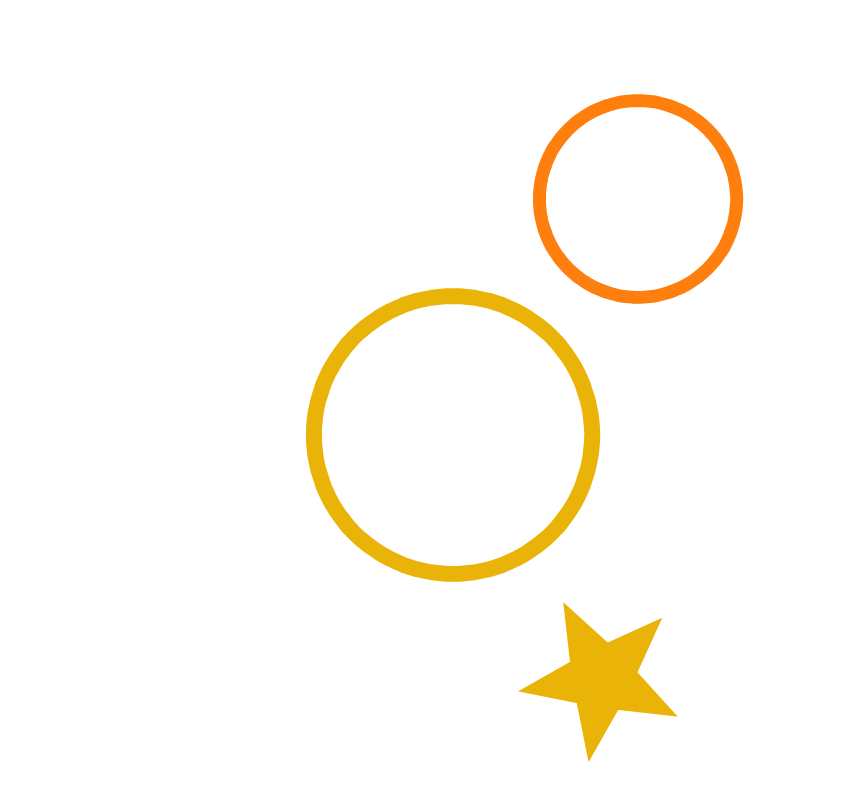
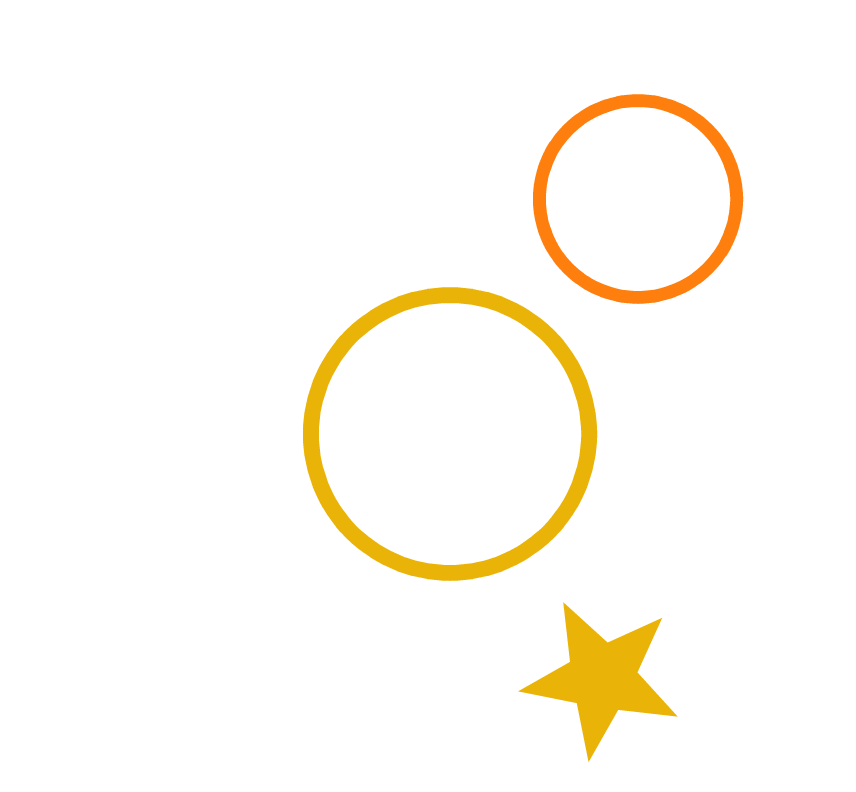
yellow circle: moved 3 px left, 1 px up
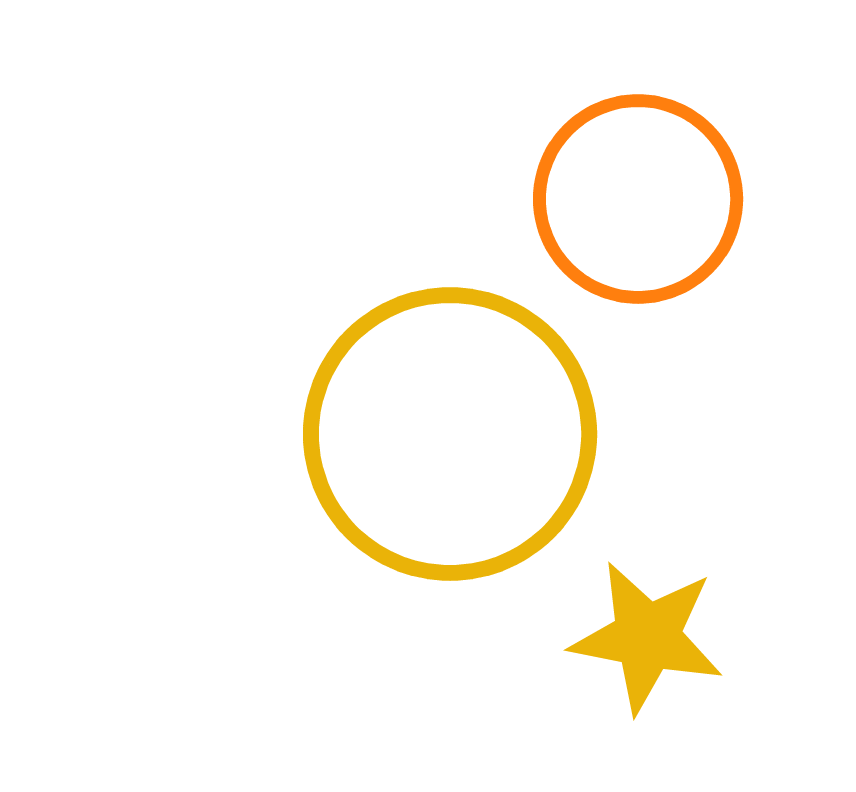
yellow star: moved 45 px right, 41 px up
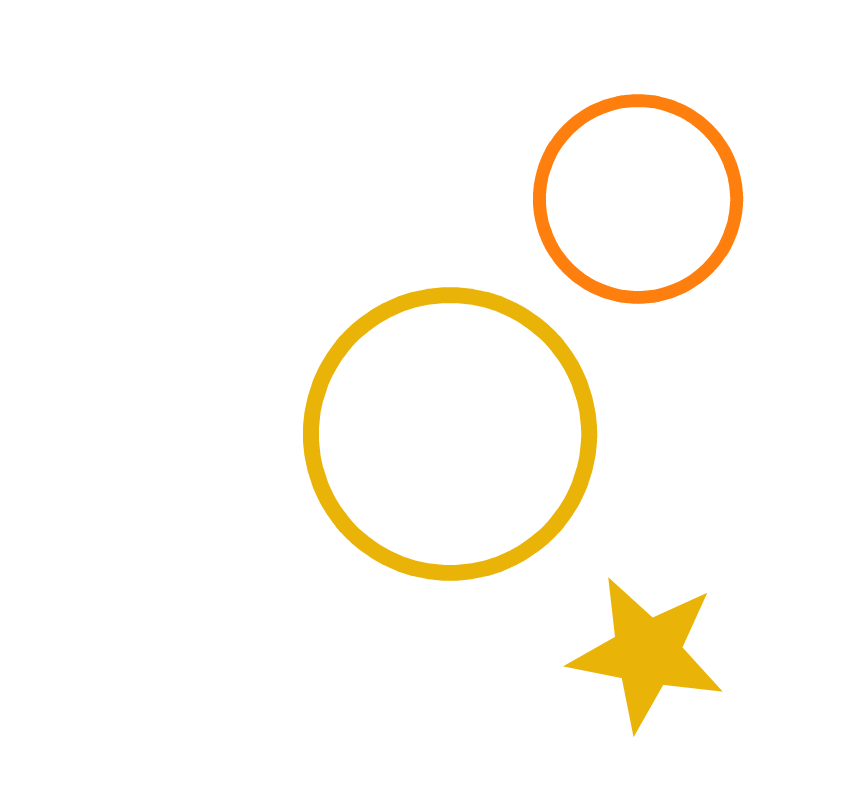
yellow star: moved 16 px down
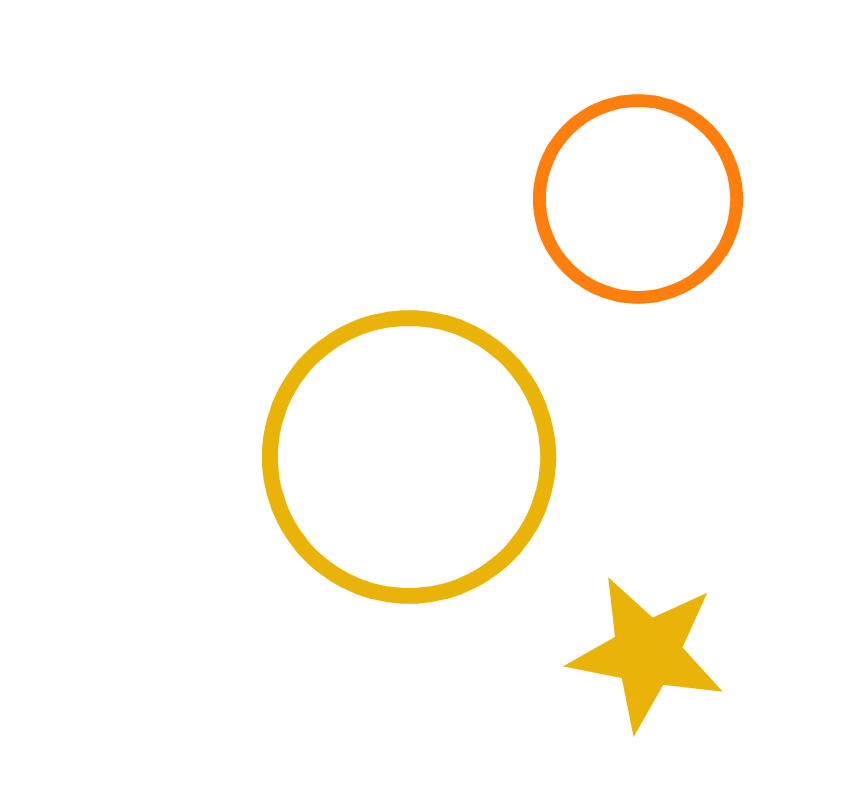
yellow circle: moved 41 px left, 23 px down
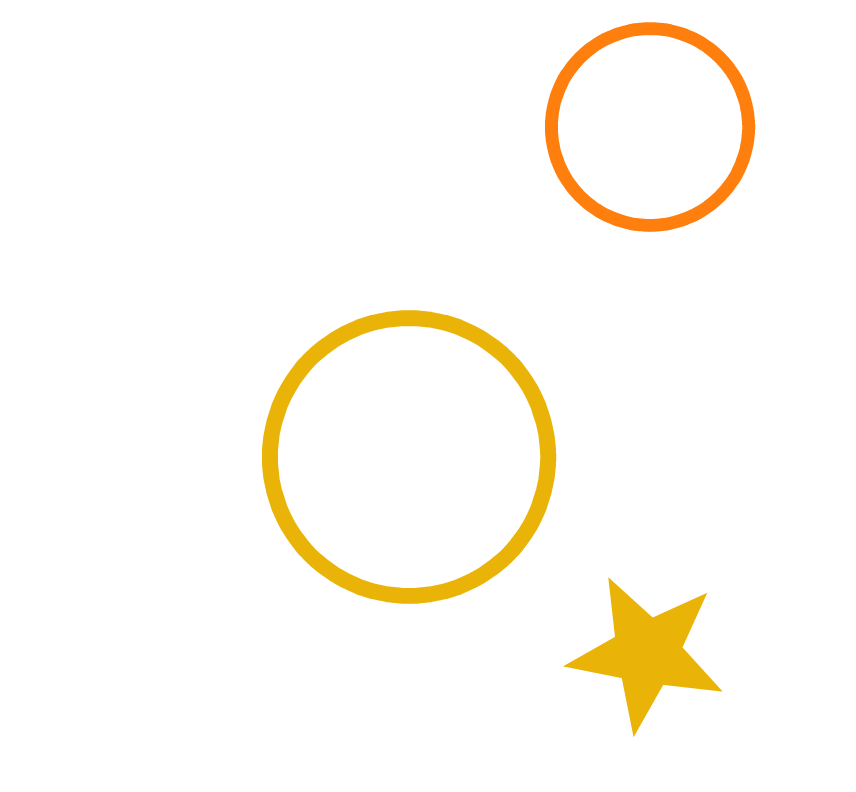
orange circle: moved 12 px right, 72 px up
